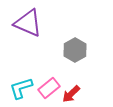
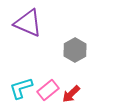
pink rectangle: moved 1 px left, 2 px down
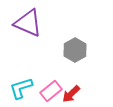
pink rectangle: moved 3 px right, 1 px down
